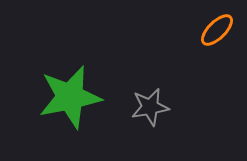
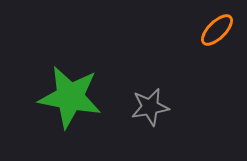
green star: rotated 22 degrees clockwise
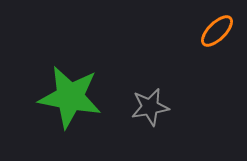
orange ellipse: moved 1 px down
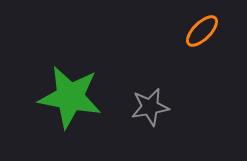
orange ellipse: moved 15 px left
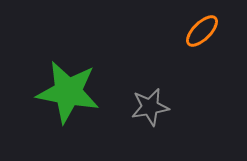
green star: moved 2 px left, 5 px up
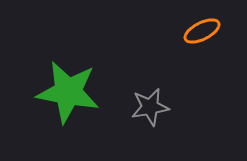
orange ellipse: rotated 18 degrees clockwise
